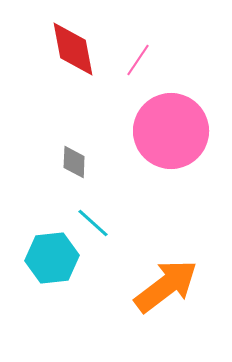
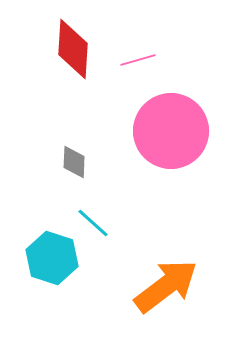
red diamond: rotated 14 degrees clockwise
pink line: rotated 40 degrees clockwise
cyan hexagon: rotated 24 degrees clockwise
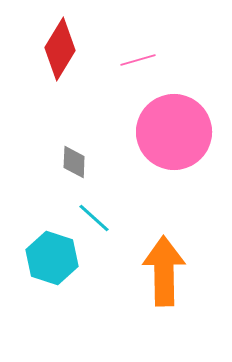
red diamond: moved 13 px left; rotated 28 degrees clockwise
pink circle: moved 3 px right, 1 px down
cyan line: moved 1 px right, 5 px up
orange arrow: moved 2 px left, 15 px up; rotated 54 degrees counterclockwise
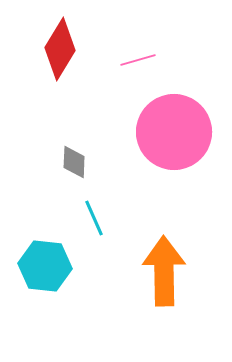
cyan line: rotated 24 degrees clockwise
cyan hexagon: moved 7 px left, 8 px down; rotated 12 degrees counterclockwise
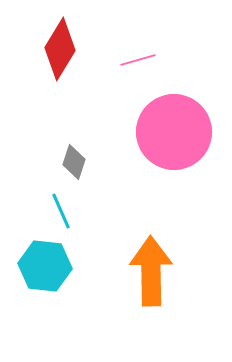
gray diamond: rotated 16 degrees clockwise
cyan line: moved 33 px left, 7 px up
orange arrow: moved 13 px left
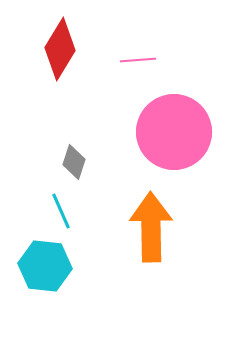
pink line: rotated 12 degrees clockwise
orange arrow: moved 44 px up
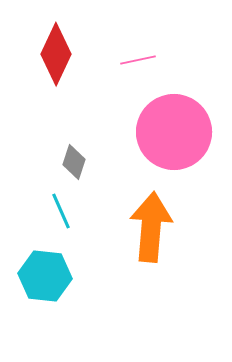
red diamond: moved 4 px left, 5 px down; rotated 6 degrees counterclockwise
pink line: rotated 8 degrees counterclockwise
orange arrow: rotated 6 degrees clockwise
cyan hexagon: moved 10 px down
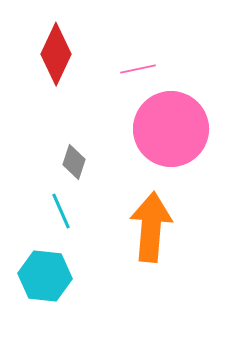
pink line: moved 9 px down
pink circle: moved 3 px left, 3 px up
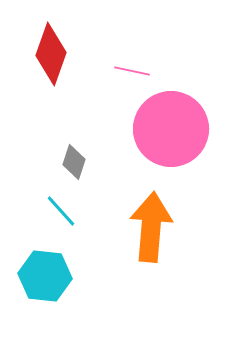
red diamond: moved 5 px left; rotated 6 degrees counterclockwise
pink line: moved 6 px left, 2 px down; rotated 24 degrees clockwise
cyan line: rotated 18 degrees counterclockwise
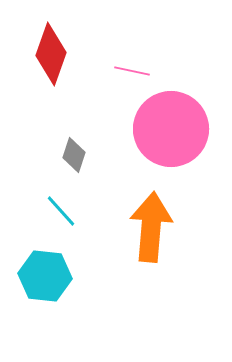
gray diamond: moved 7 px up
